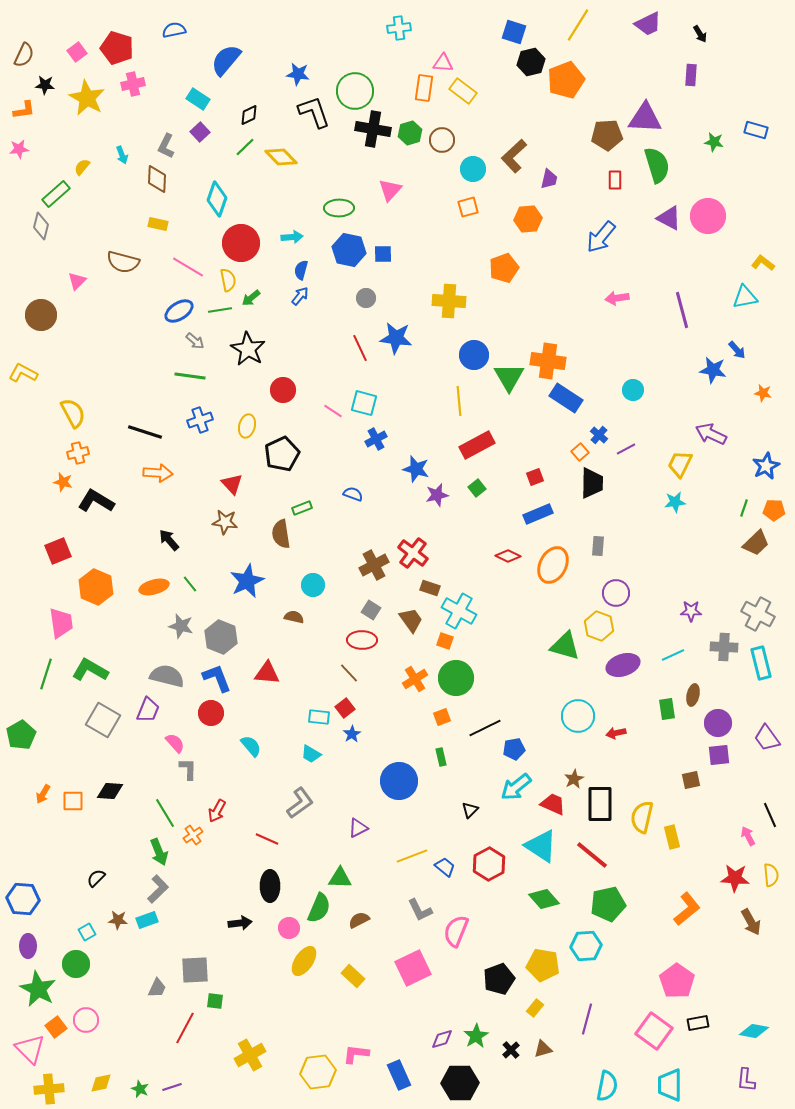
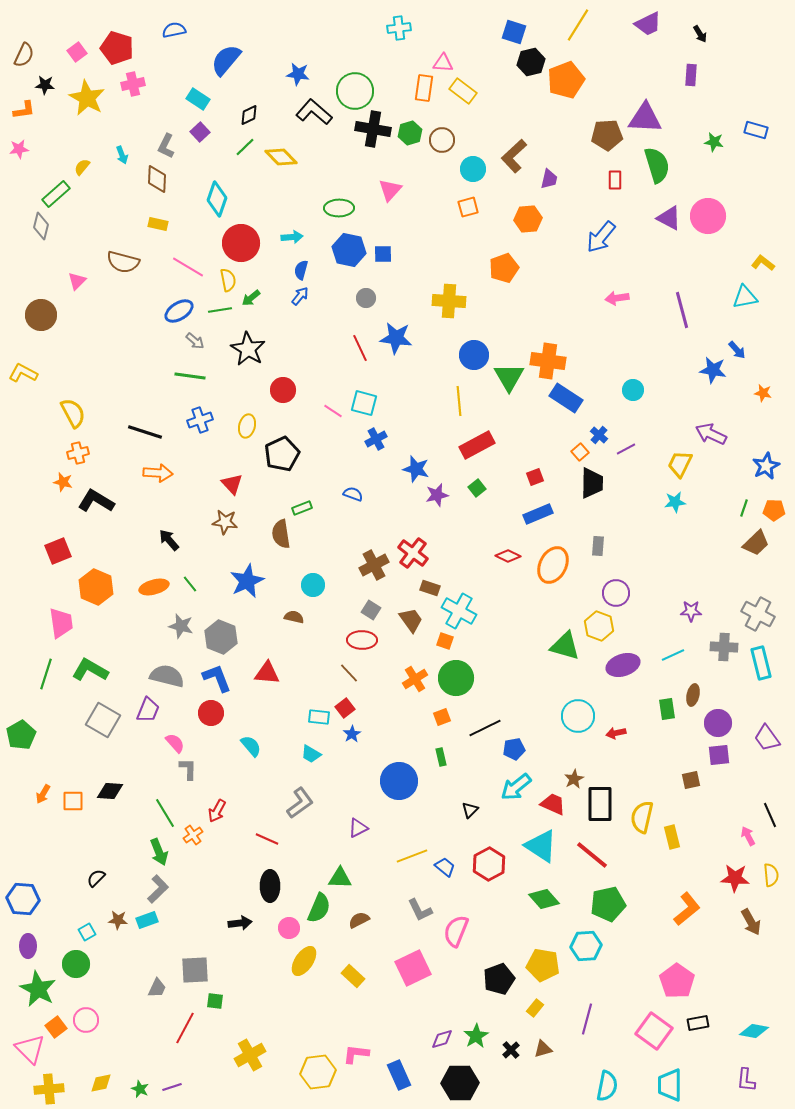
black L-shape at (314, 112): rotated 30 degrees counterclockwise
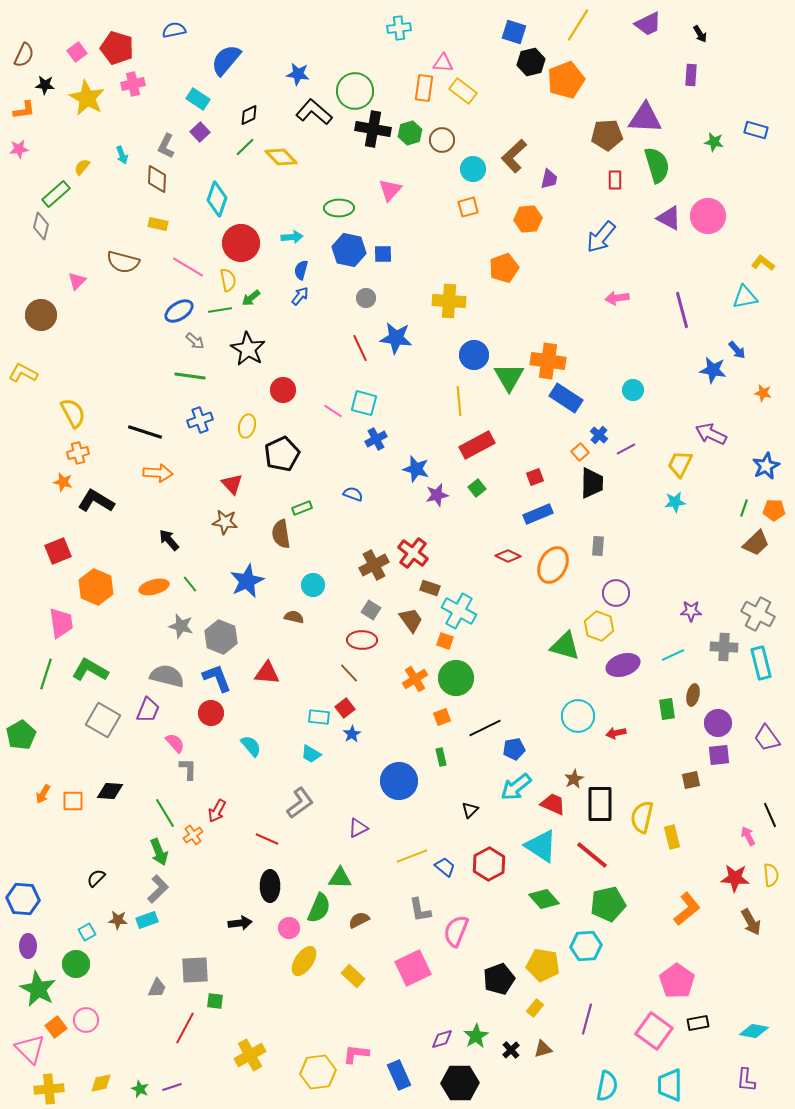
gray L-shape at (420, 910): rotated 16 degrees clockwise
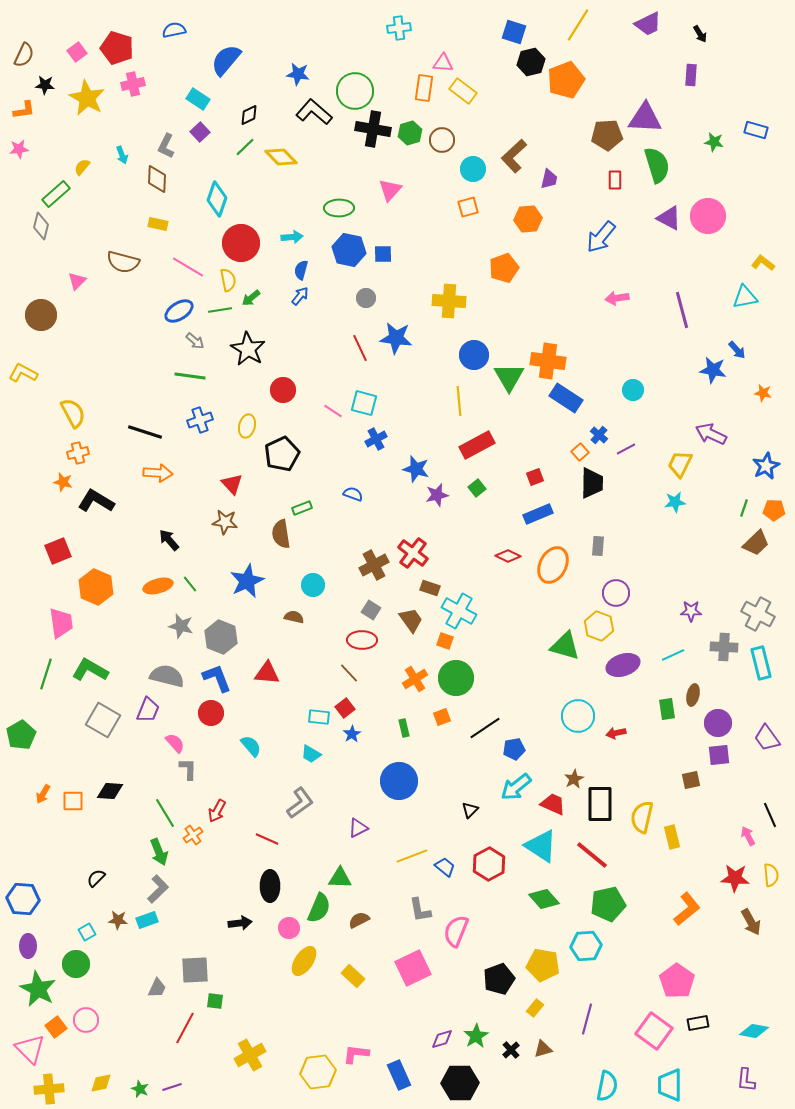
orange ellipse at (154, 587): moved 4 px right, 1 px up
black line at (485, 728): rotated 8 degrees counterclockwise
green rectangle at (441, 757): moved 37 px left, 29 px up
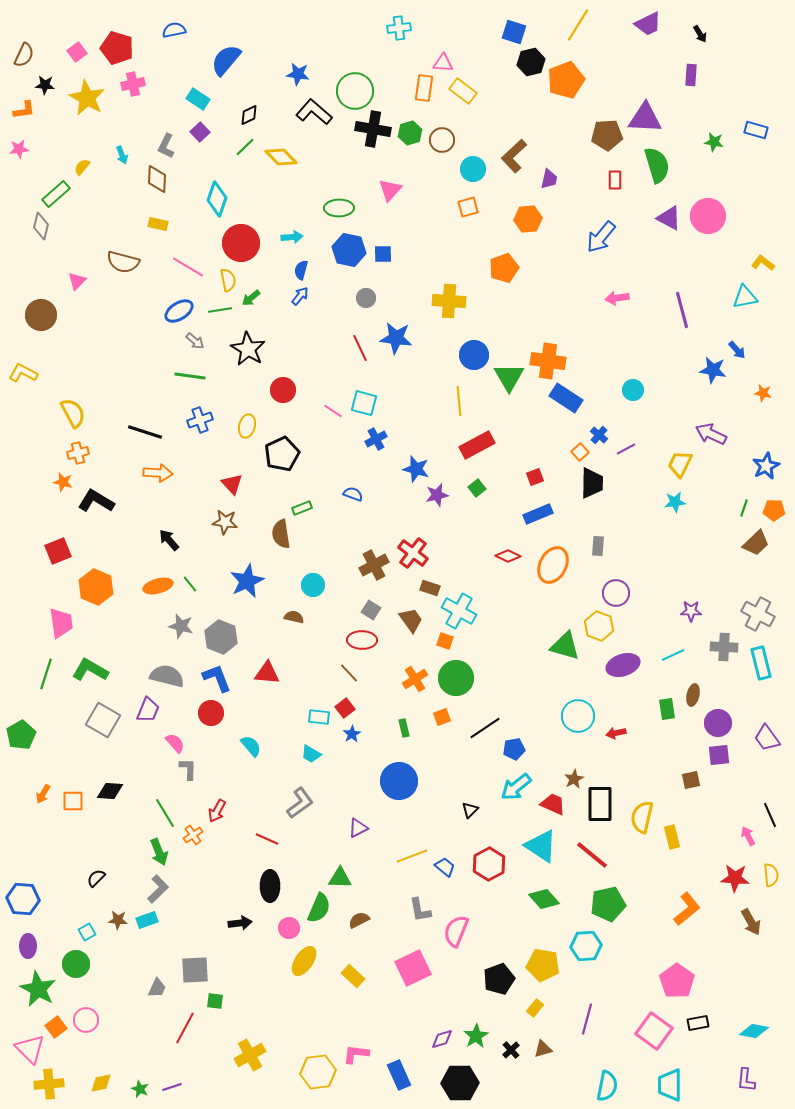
yellow cross at (49, 1089): moved 5 px up
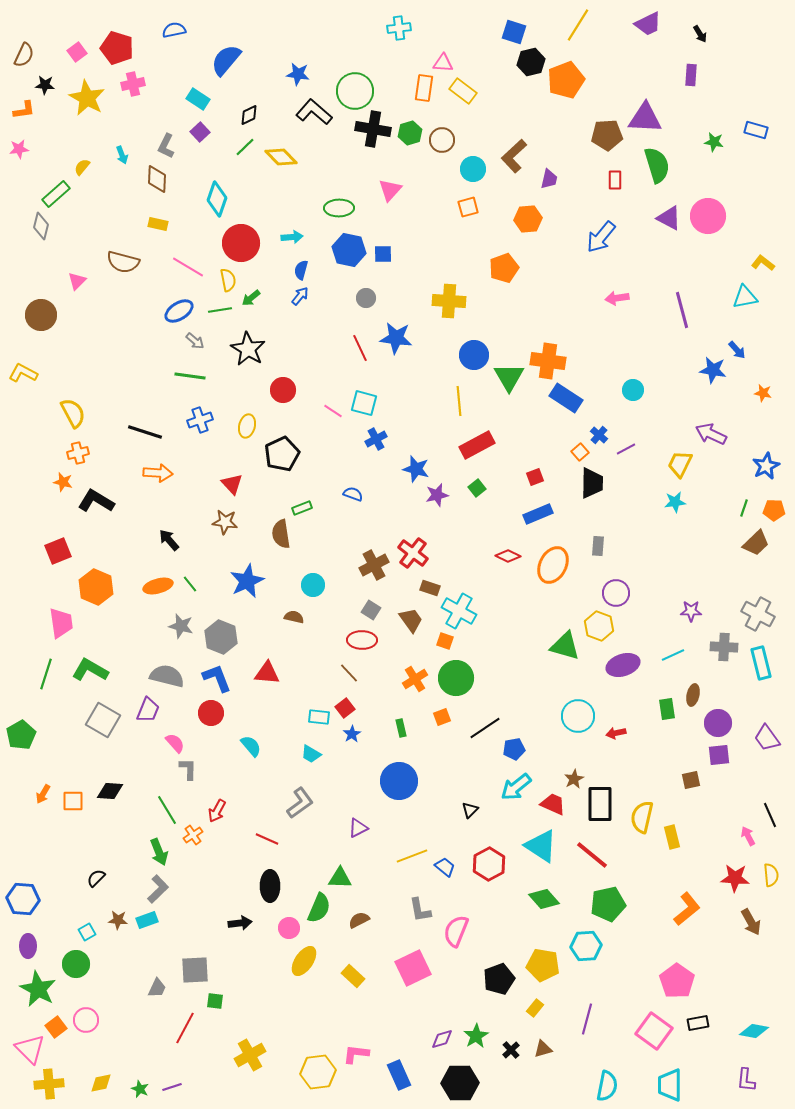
green rectangle at (404, 728): moved 3 px left
green line at (165, 813): moved 2 px right, 3 px up
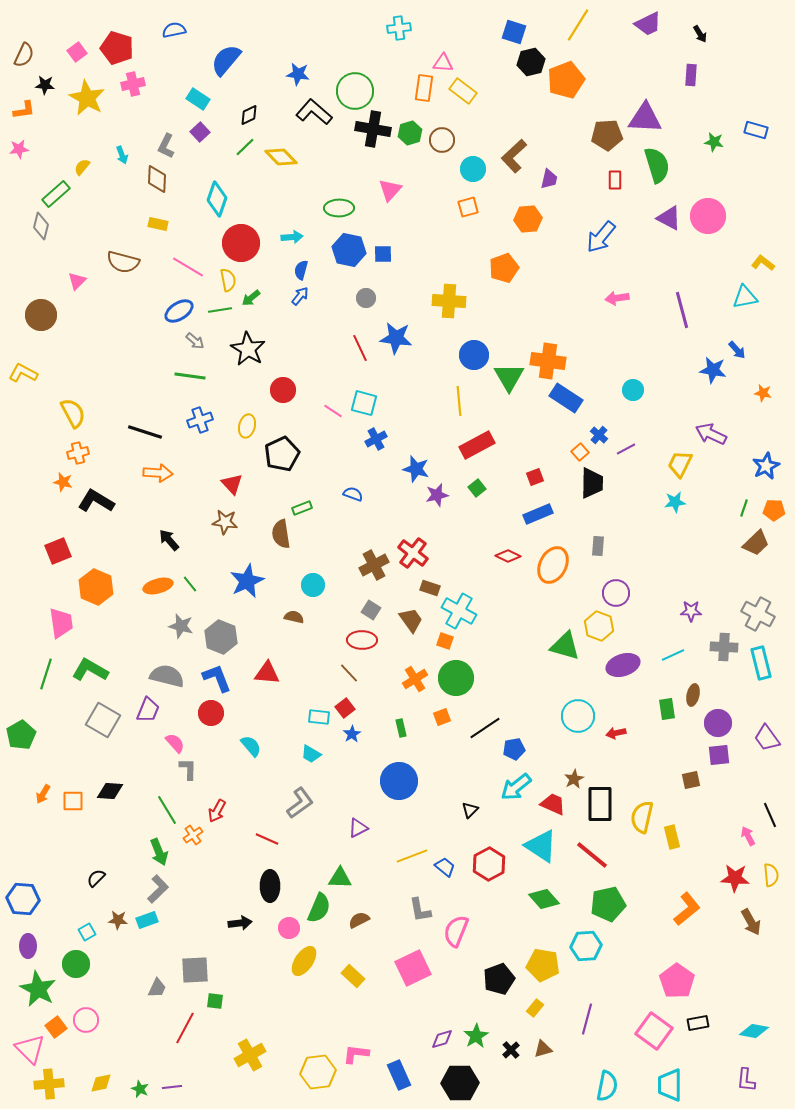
purple line at (172, 1087): rotated 12 degrees clockwise
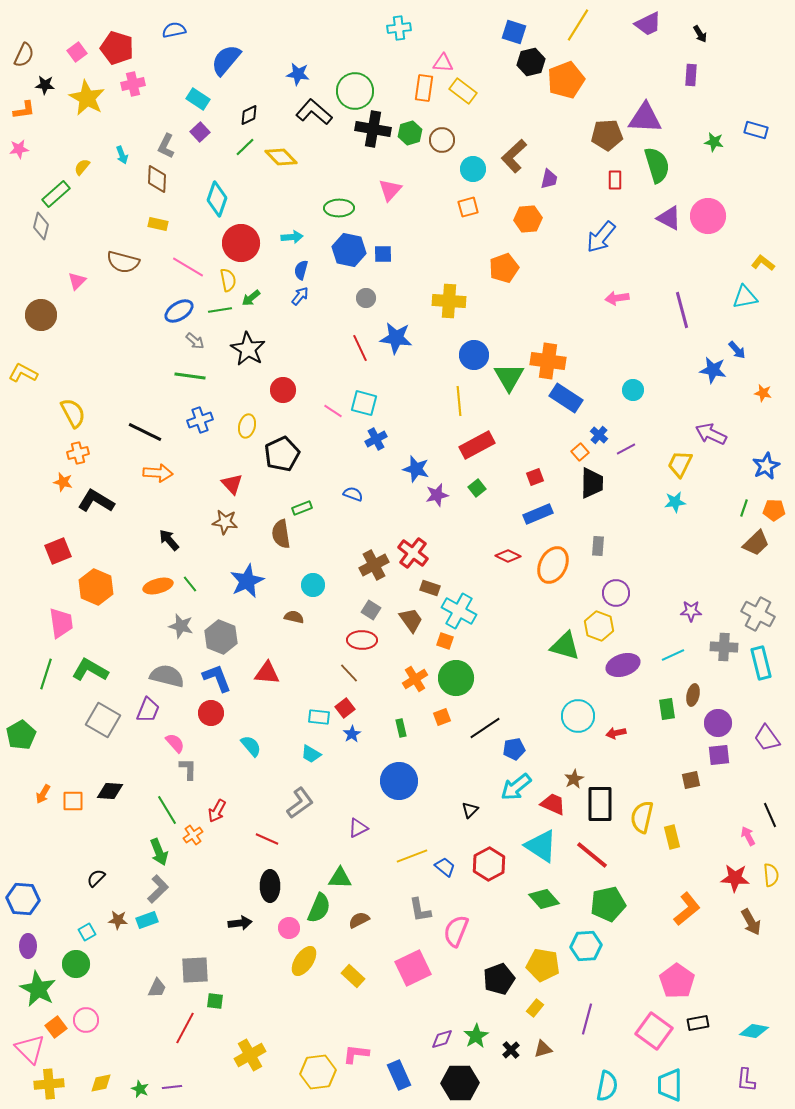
black line at (145, 432): rotated 8 degrees clockwise
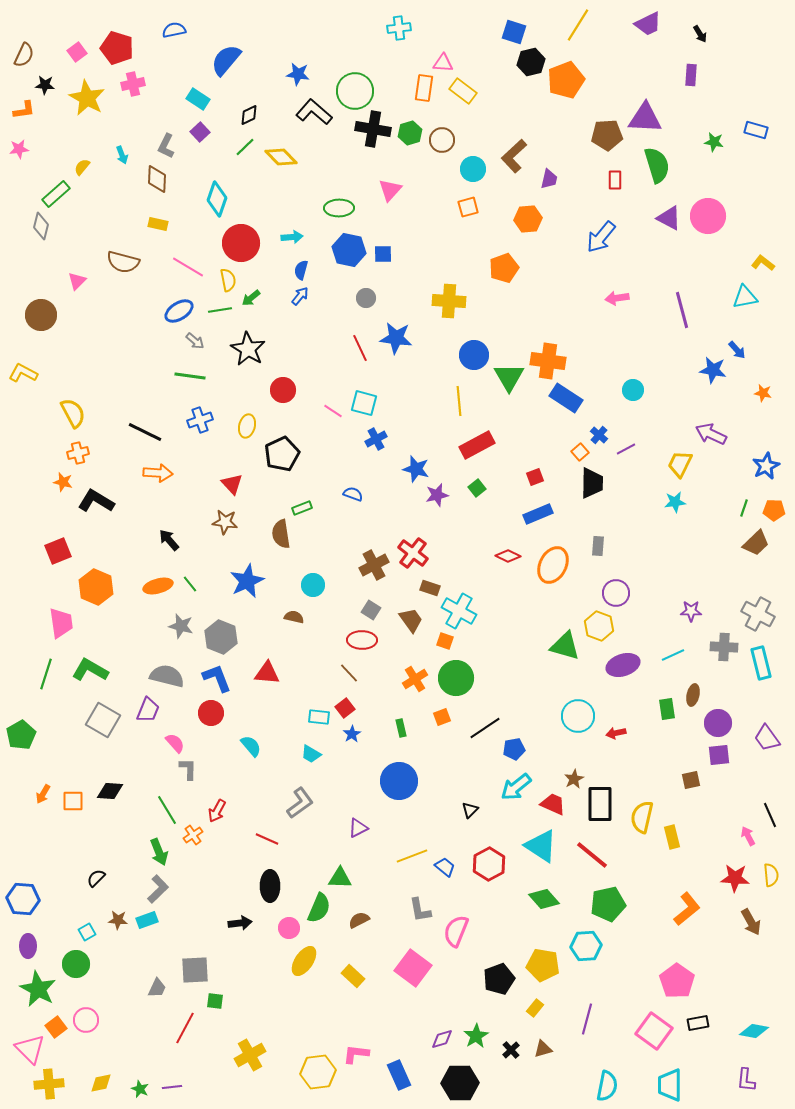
pink square at (413, 968): rotated 27 degrees counterclockwise
